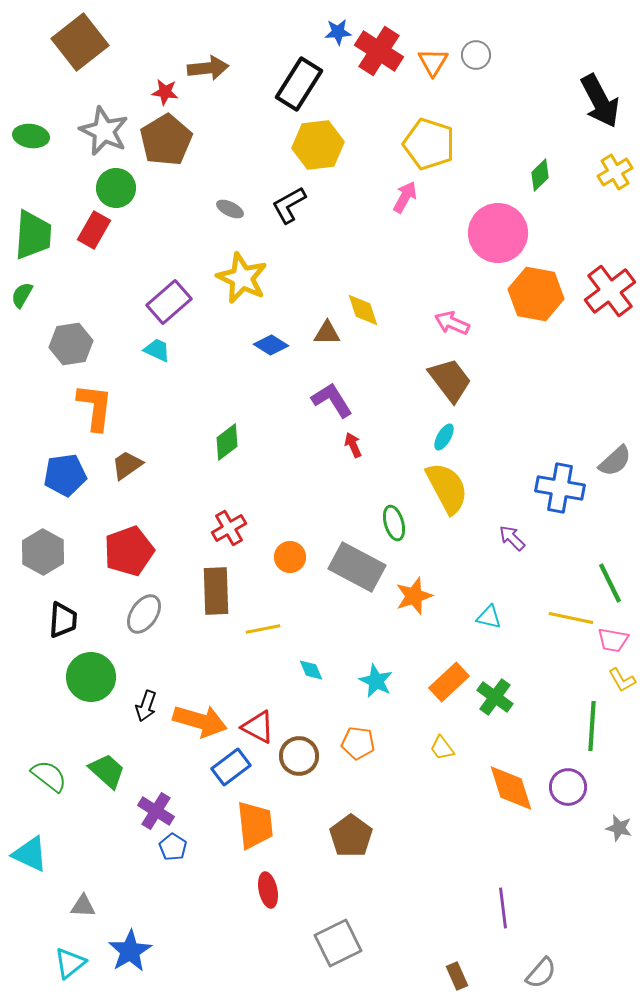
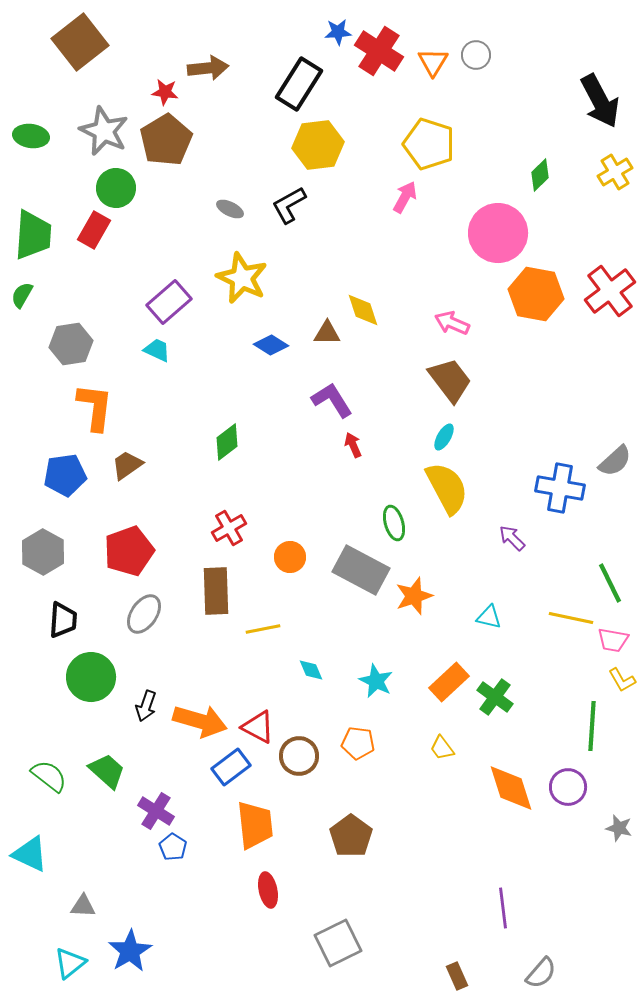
gray rectangle at (357, 567): moved 4 px right, 3 px down
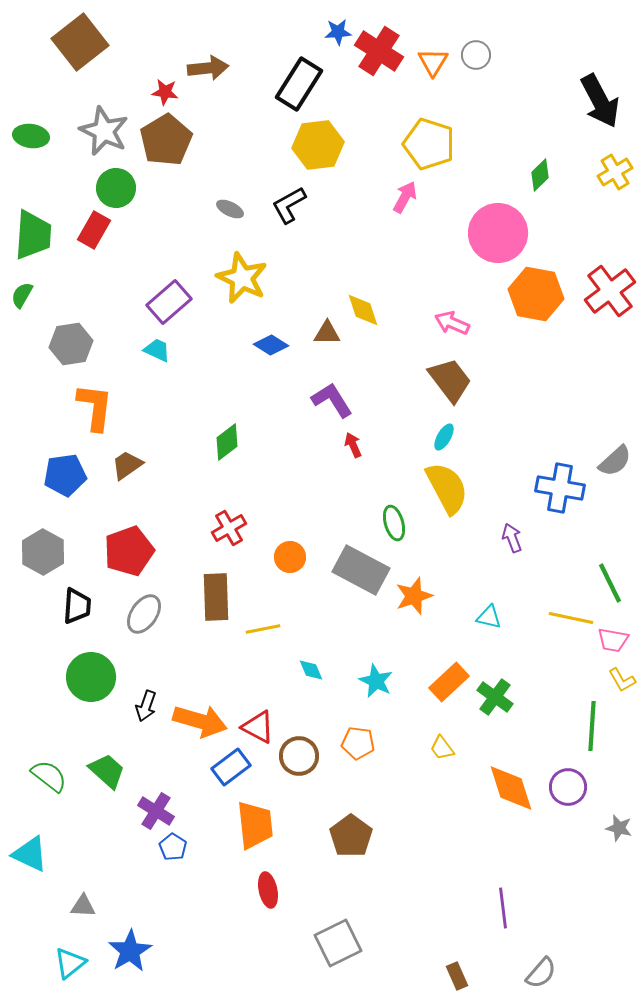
purple arrow at (512, 538): rotated 24 degrees clockwise
brown rectangle at (216, 591): moved 6 px down
black trapezoid at (63, 620): moved 14 px right, 14 px up
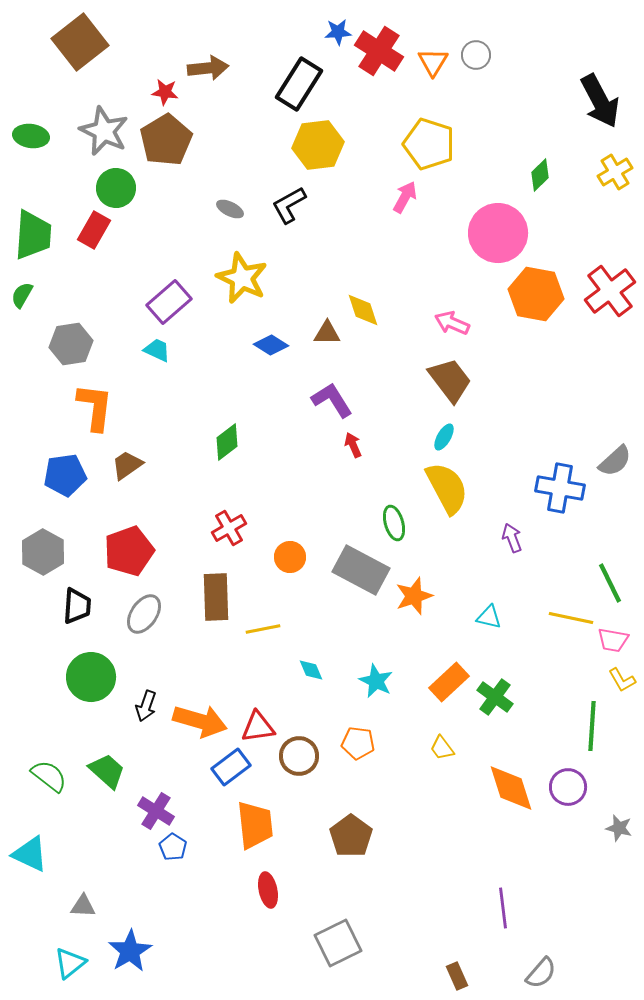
red triangle at (258, 727): rotated 36 degrees counterclockwise
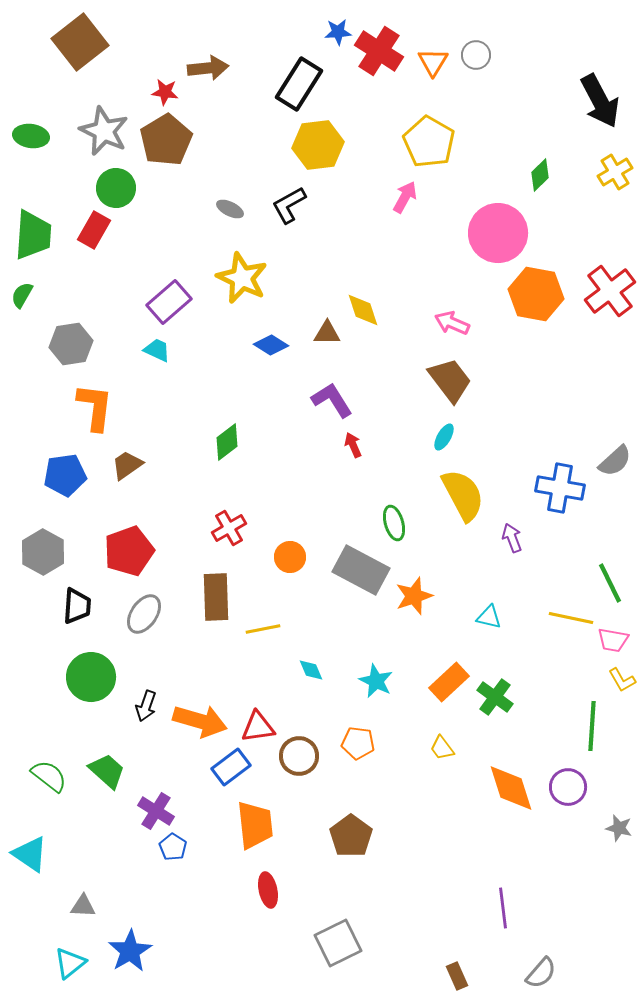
yellow pentagon at (429, 144): moved 2 px up; rotated 12 degrees clockwise
yellow semicircle at (447, 488): moved 16 px right, 7 px down
cyan triangle at (30, 854): rotated 9 degrees clockwise
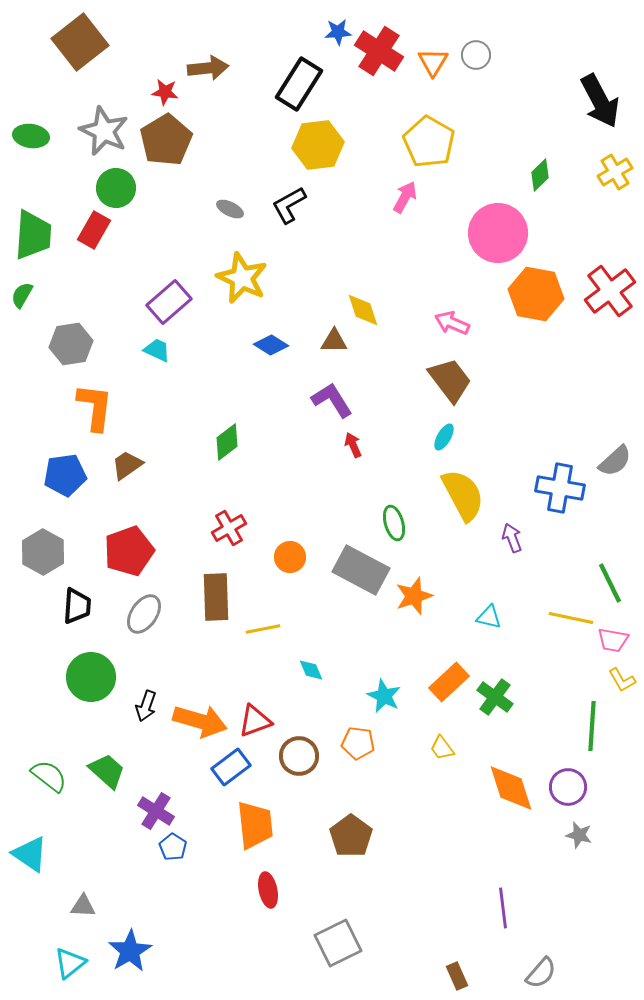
brown triangle at (327, 333): moved 7 px right, 8 px down
cyan star at (376, 681): moved 8 px right, 15 px down
red triangle at (258, 727): moved 3 px left, 6 px up; rotated 12 degrees counterclockwise
gray star at (619, 828): moved 40 px left, 7 px down
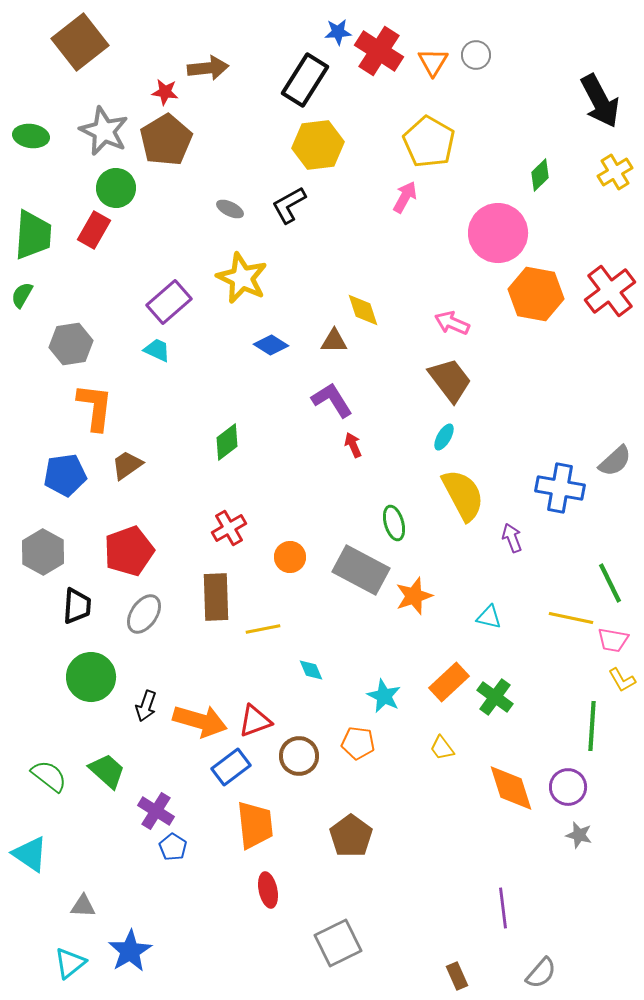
black rectangle at (299, 84): moved 6 px right, 4 px up
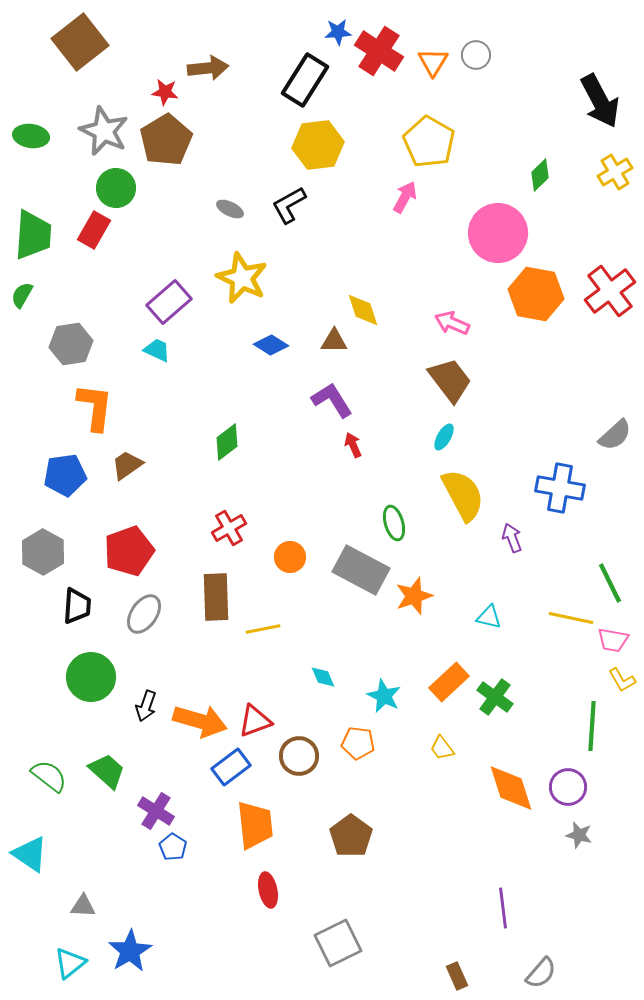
gray semicircle at (615, 461): moved 26 px up
cyan diamond at (311, 670): moved 12 px right, 7 px down
